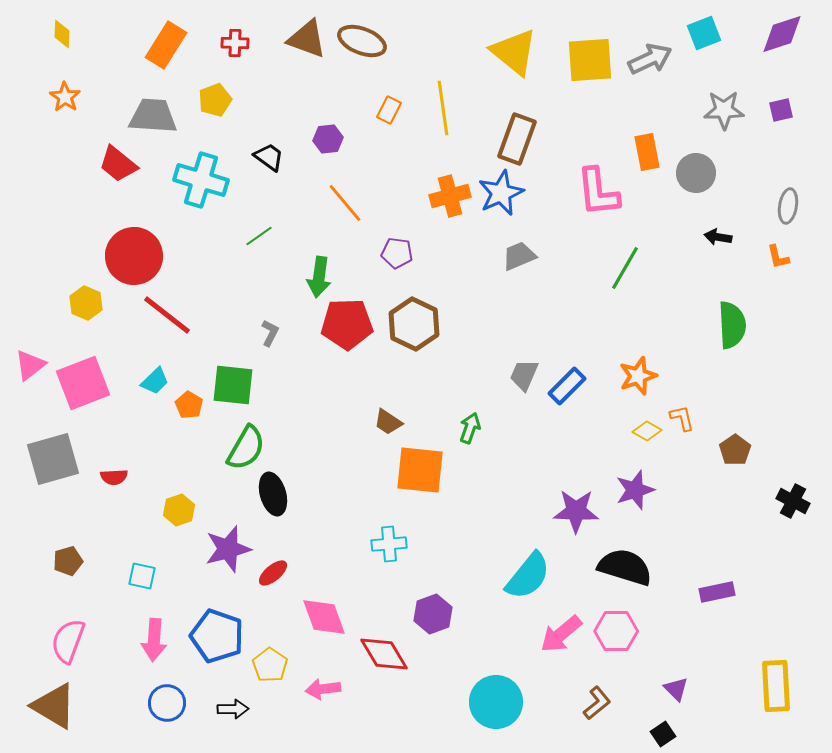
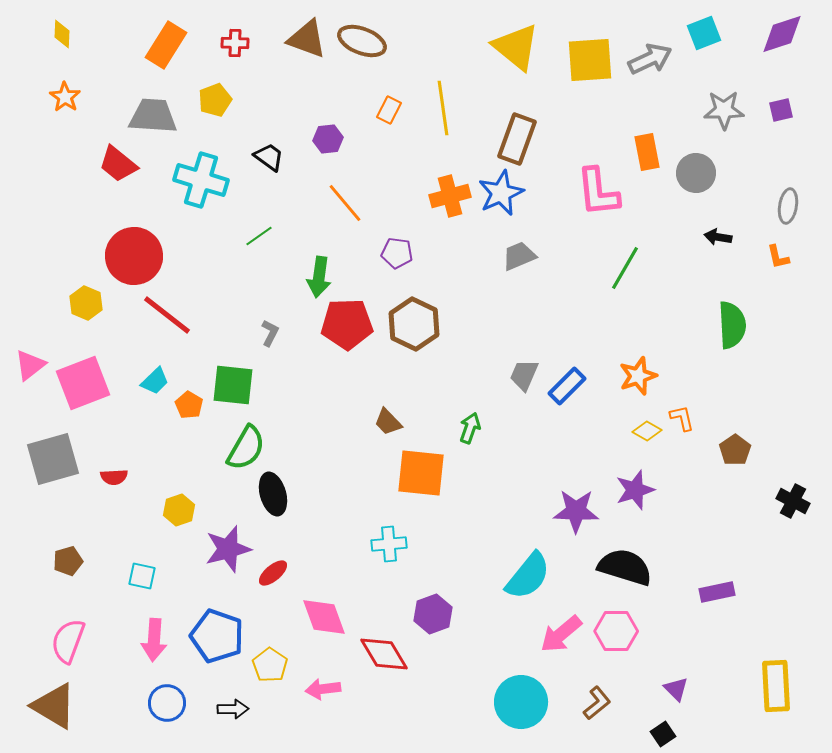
yellow triangle at (514, 52): moved 2 px right, 5 px up
brown trapezoid at (388, 422): rotated 12 degrees clockwise
orange square at (420, 470): moved 1 px right, 3 px down
cyan circle at (496, 702): moved 25 px right
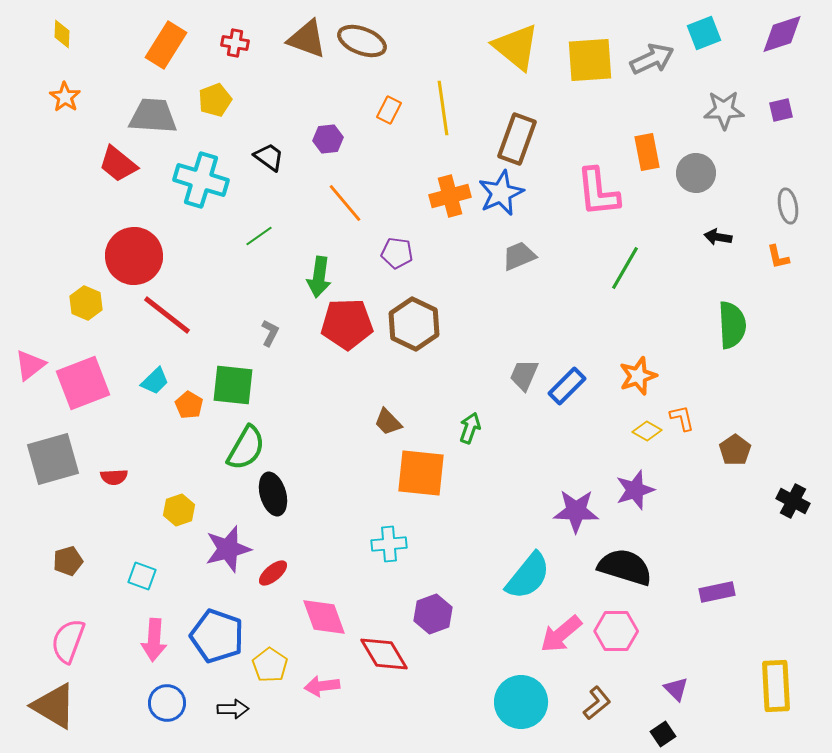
red cross at (235, 43): rotated 8 degrees clockwise
gray arrow at (650, 59): moved 2 px right
gray ellipse at (788, 206): rotated 20 degrees counterclockwise
cyan square at (142, 576): rotated 8 degrees clockwise
pink arrow at (323, 689): moved 1 px left, 3 px up
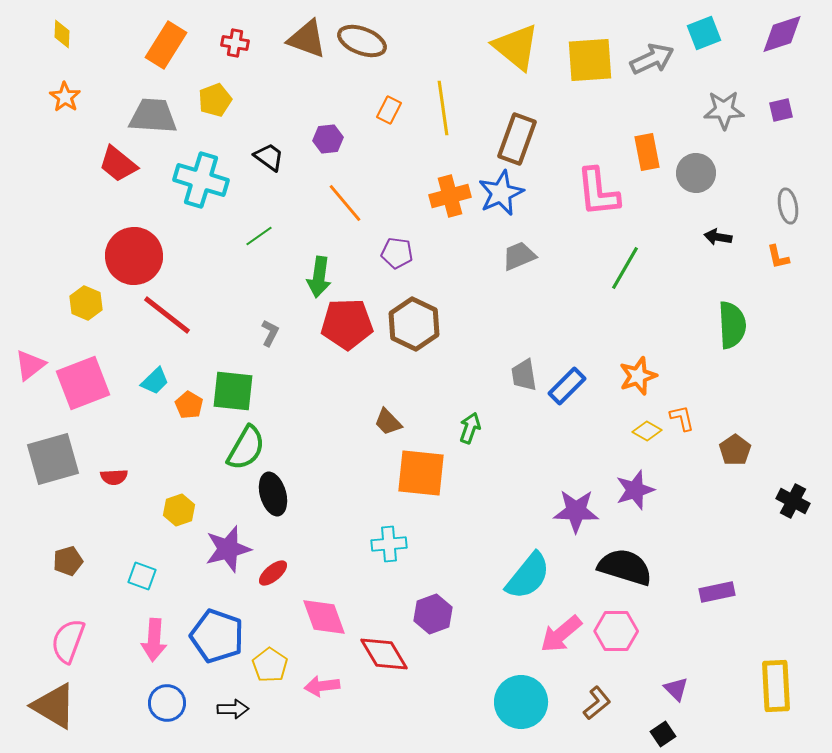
gray trapezoid at (524, 375): rotated 32 degrees counterclockwise
green square at (233, 385): moved 6 px down
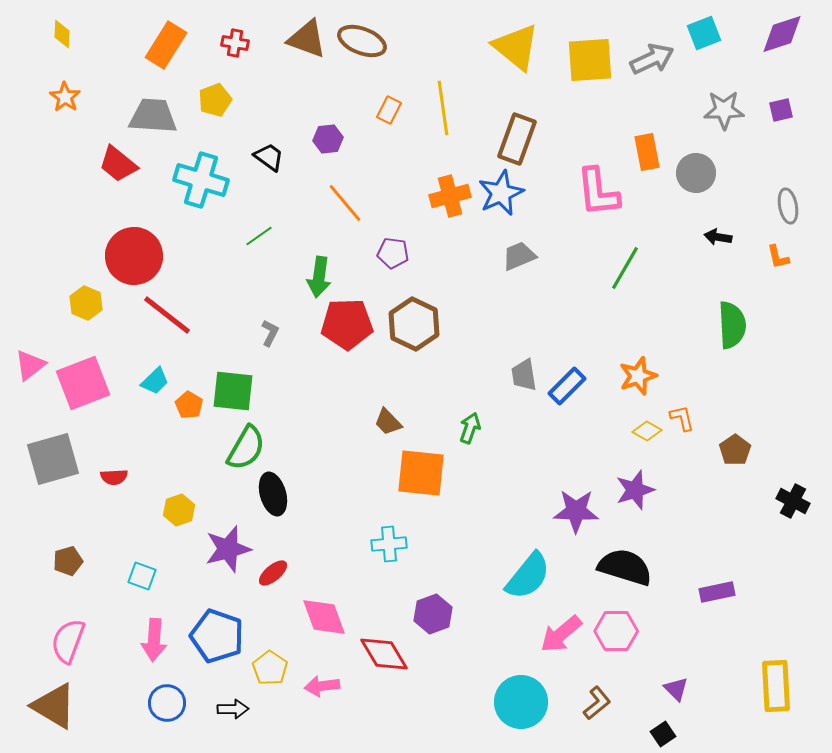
purple pentagon at (397, 253): moved 4 px left
yellow pentagon at (270, 665): moved 3 px down
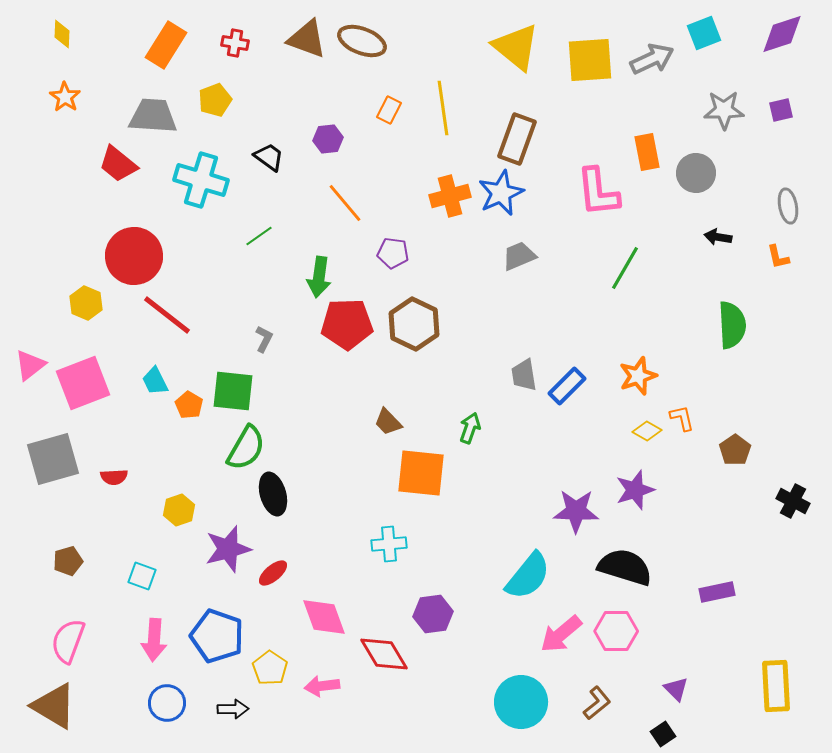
gray L-shape at (270, 333): moved 6 px left, 6 px down
cyan trapezoid at (155, 381): rotated 108 degrees clockwise
purple hexagon at (433, 614): rotated 12 degrees clockwise
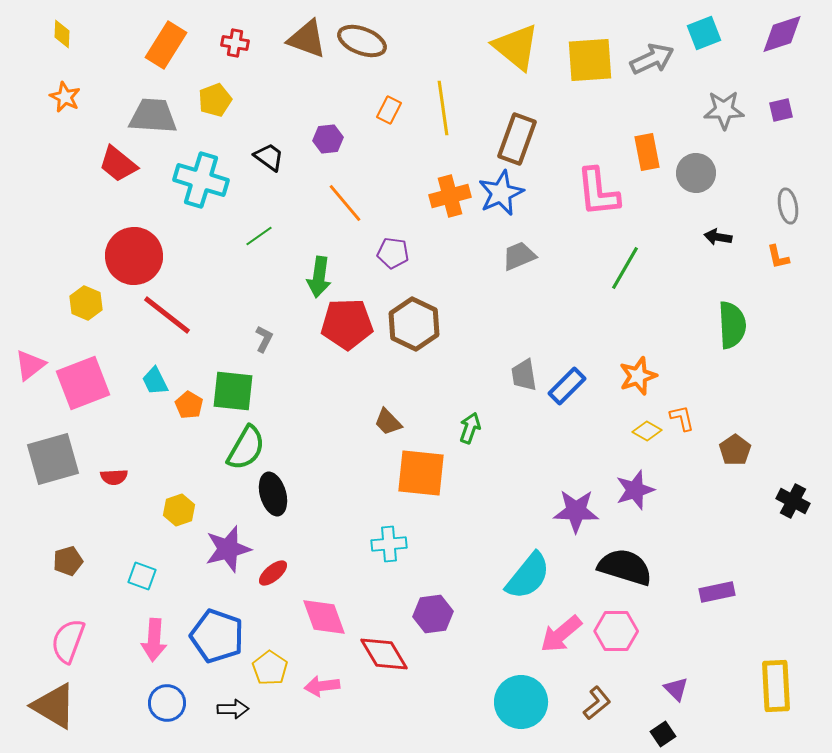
orange star at (65, 97): rotated 8 degrees counterclockwise
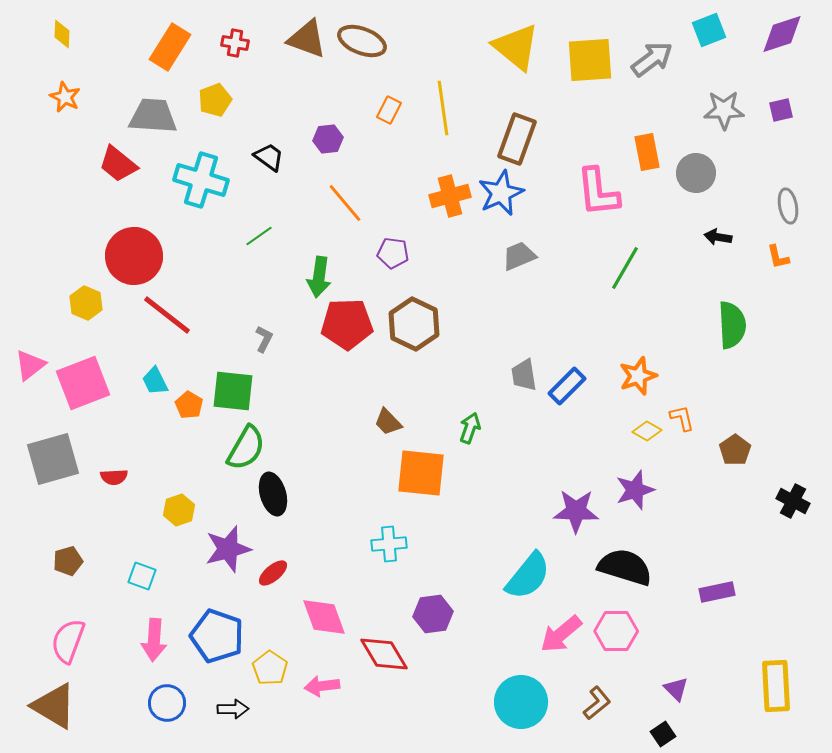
cyan square at (704, 33): moved 5 px right, 3 px up
orange rectangle at (166, 45): moved 4 px right, 2 px down
gray arrow at (652, 59): rotated 12 degrees counterclockwise
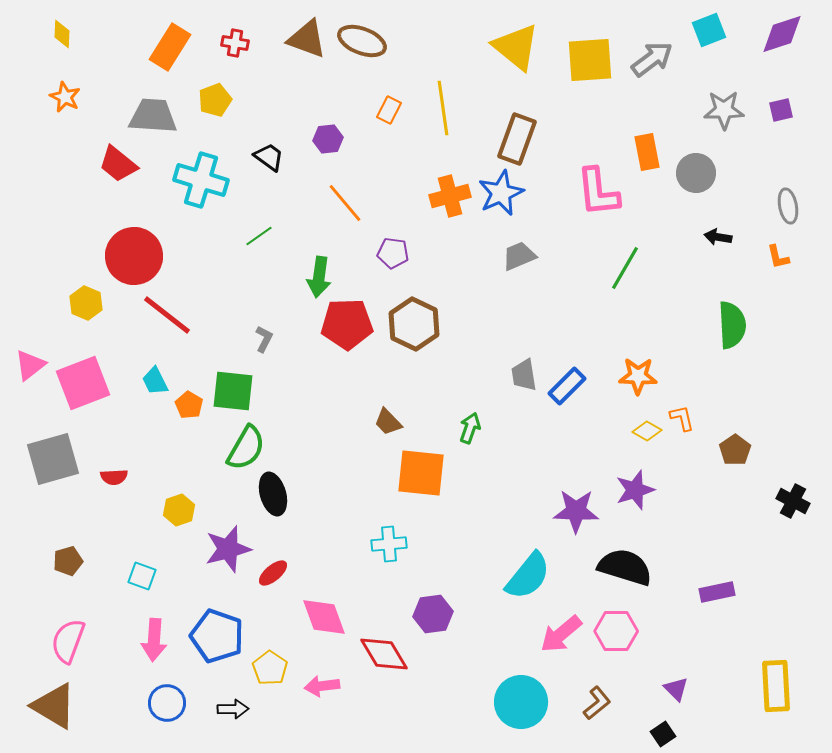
orange star at (638, 376): rotated 21 degrees clockwise
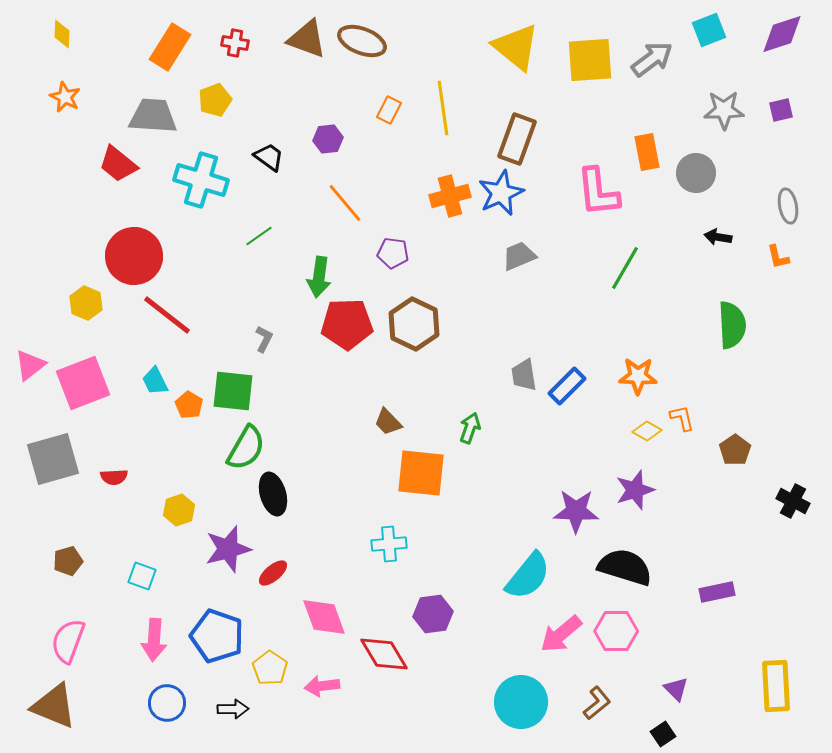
brown triangle at (54, 706): rotated 9 degrees counterclockwise
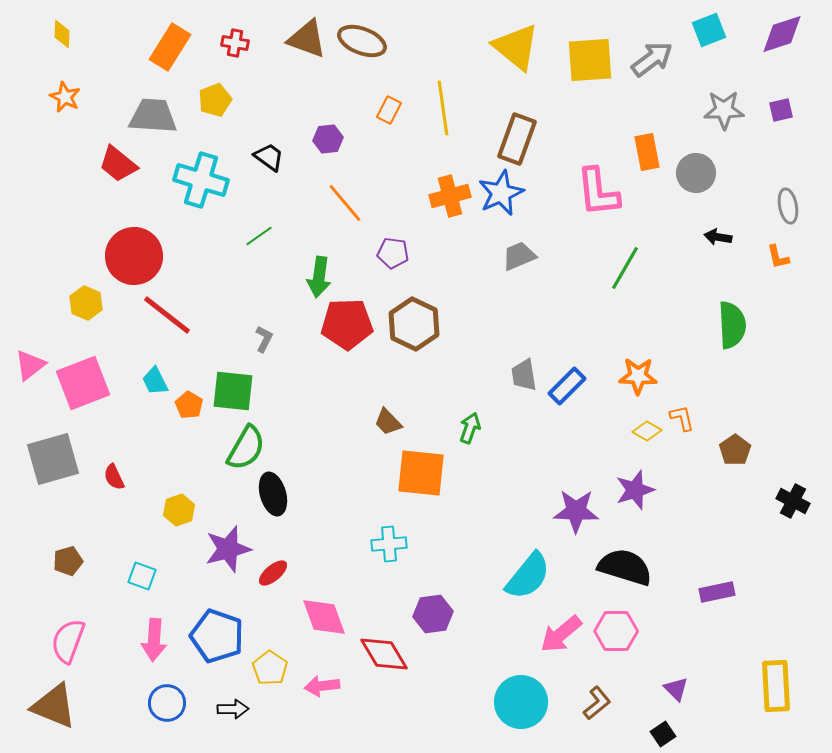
red semicircle at (114, 477): rotated 68 degrees clockwise
